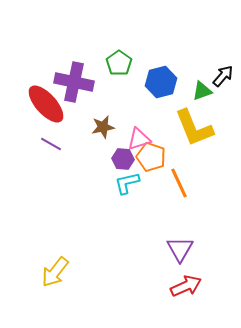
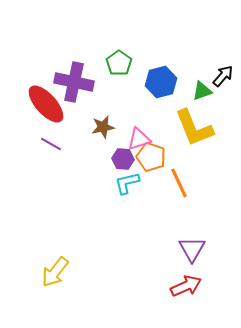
purple triangle: moved 12 px right
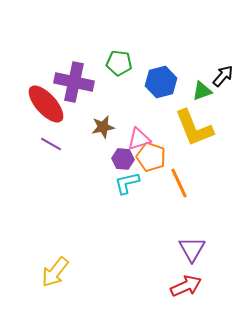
green pentagon: rotated 30 degrees counterclockwise
